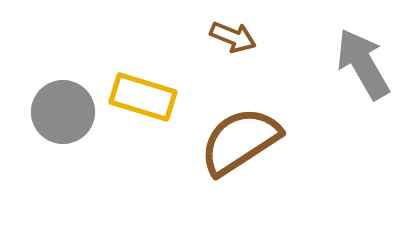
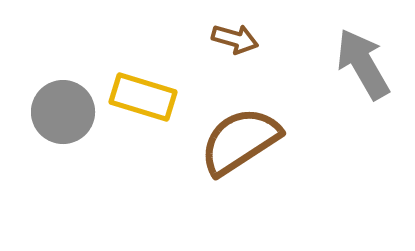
brown arrow: moved 2 px right, 2 px down; rotated 6 degrees counterclockwise
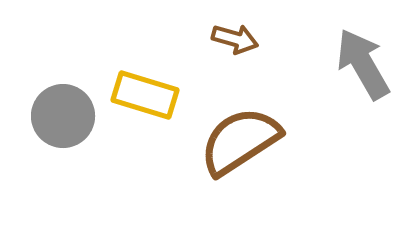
yellow rectangle: moved 2 px right, 2 px up
gray circle: moved 4 px down
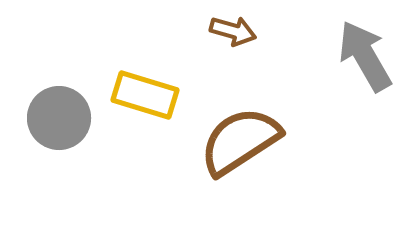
brown arrow: moved 2 px left, 8 px up
gray arrow: moved 2 px right, 8 px up
gray circle: moved 4 px left, 2 px down
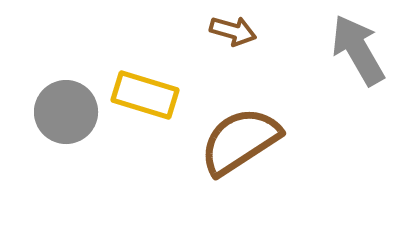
gray arrow: moved 7 px left, 6 px up
gray circle: moved 7 px right, 6 px up
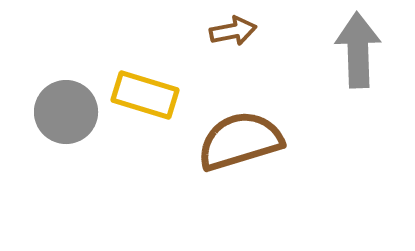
brown arrow: rotated 27 degrees counterclockwise
gray arrow: rotated 28 degrees clockwise
brown semicircle: rotated 16 degrees clockwise
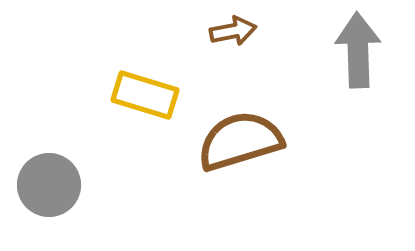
gray circle: moved 17 px left, 73 px down
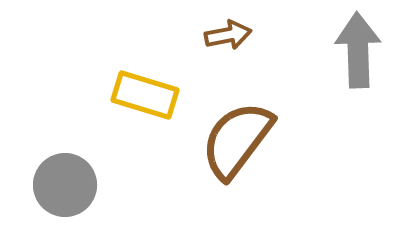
brown arrow: moved 5 px left, 4 px down
brown semicircle: moved 3 px left, 1 px up; rotated 36 degrees counterclockwise
gray circle: moved 16 px right
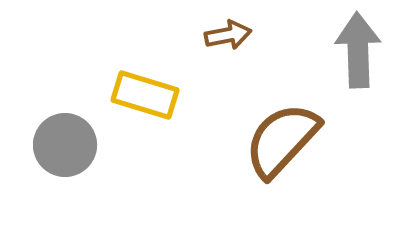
brown semicircle: moved 45 px right; rotated 6 degrees clockwise
gray circle: moved 40 px up
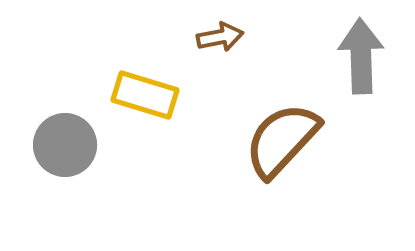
brown arrow: moved 8 px left, 2 px down
gray arrow: moved 3 px right, 6 px down
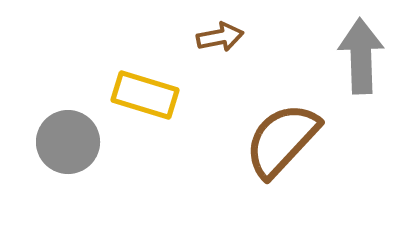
gray circle: moved 3 px right, 3 px up
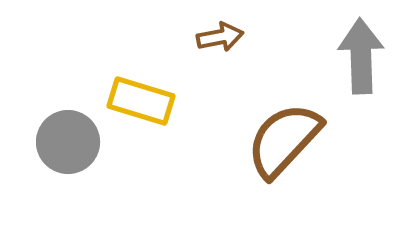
yellow rectangle: moved 4 px left, 6 px down
brown semicircle: moved 2 px right
